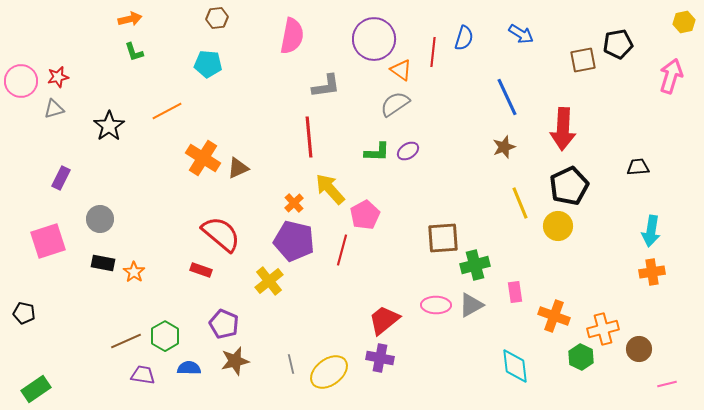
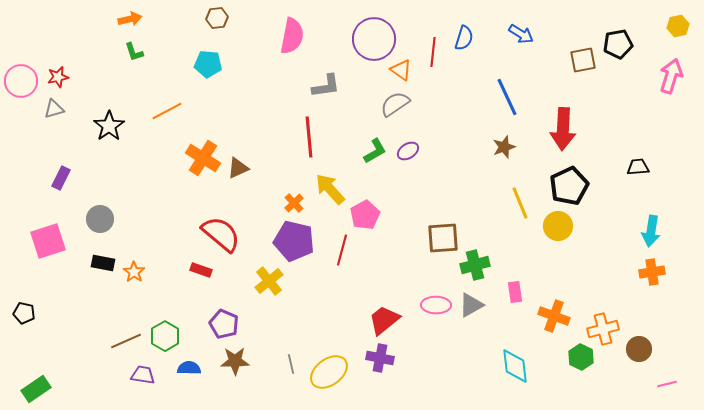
yellow hexagon at (684, 22): moved 6 px left, 4 px down
green L-shape at (377, 152): moved 2 px left, 1 px up; rotated 32 degrees counterclockwise
brown star at (235, 361): rotated 12 degrees clockwise
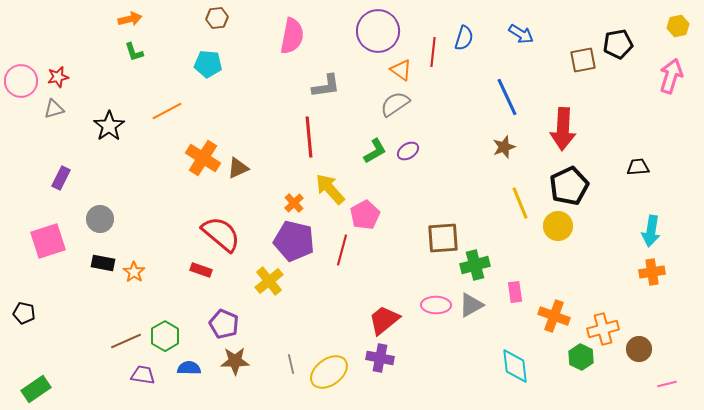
purple circle at (374, 39): moved 4 px right, 8 px up
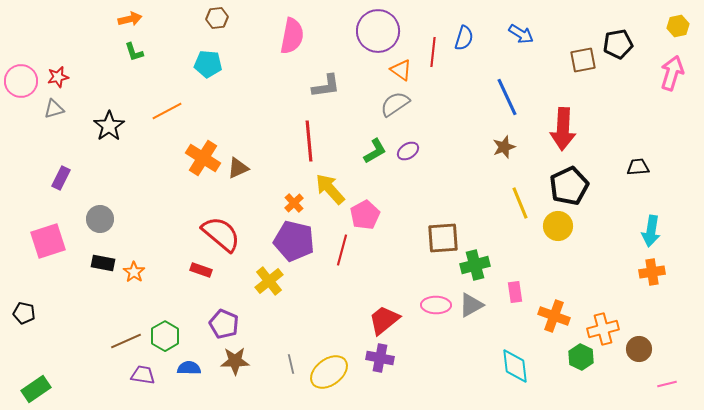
pink arrow at (671, 76): moved 1 px right, 3 px up
red line at (309, 137): moved 4 px down
